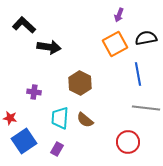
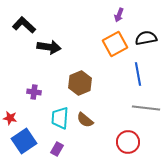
brown hexagon: rotated 10 degrees clockwise
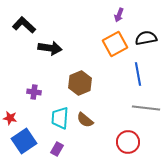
black arrow: moved 1 px right, 1 px down
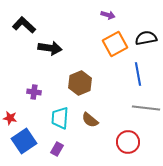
purple arrow: moved 11 px left; rotated 96 degrees counterclockwise
brown semicircle: moved 5 px right
